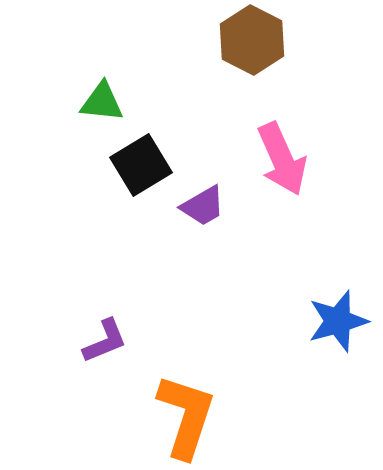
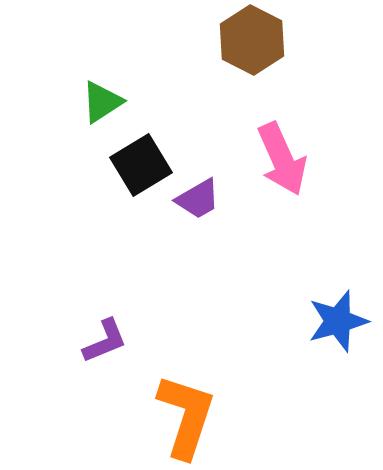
green triangle: rotated 39 degrees counterclockwise
purple trapezoid: moved 5 px left, 7 px up
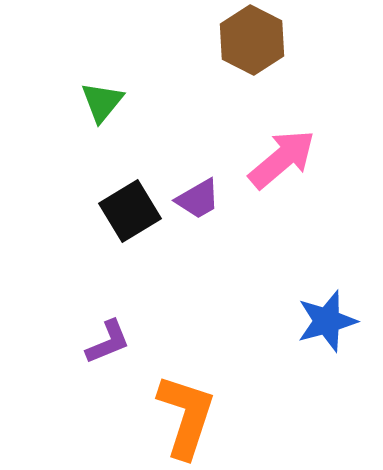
green triangle: rotated 18 degrees counterclockwise
pink arrow: rotated 106 degrees counterclockwise
black square: moved 11 px left, 46 px down
blue star: moved 11 px left
purple L-shape: moved 3 px right, 1 px down
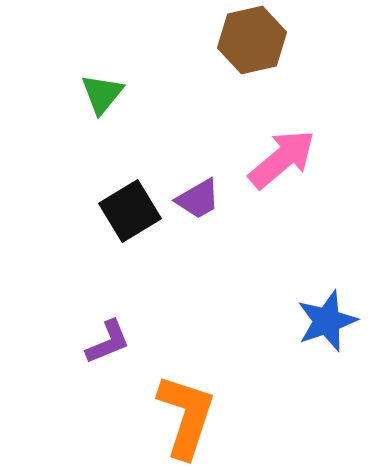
brown hexagon: rotated 20 degrees clockwise
green triangle: moved 8 px up
blue star: rotated 4 degrees counterclockwise
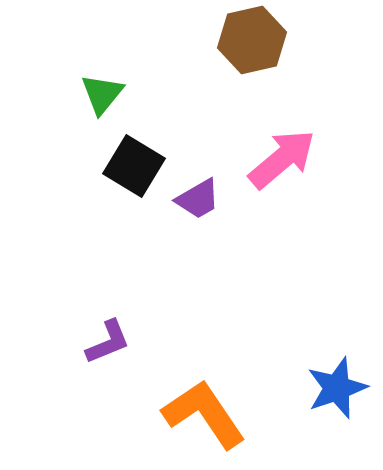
black square: moved 4 px right, 45 px up; rotated 28 degrees counterclockwise
blue star: moved 10 px right, 67 px down
orange L-shape: moved 18 px right, 2 px up; rotated 52 degrees counterclockwise
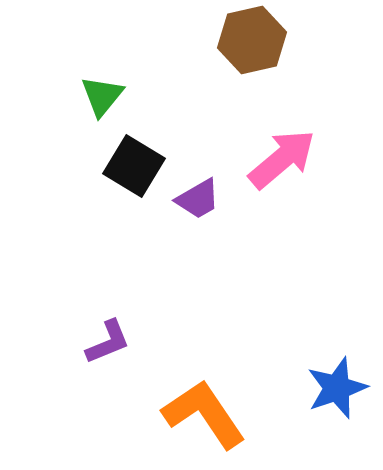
green triangle: moved 2 px down
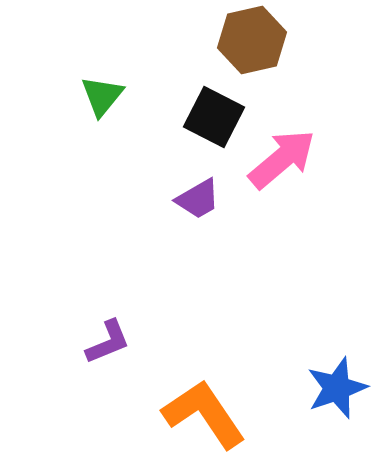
black square: moved 80 px right, 49 px up; rotated 4 degrees counterclockwise
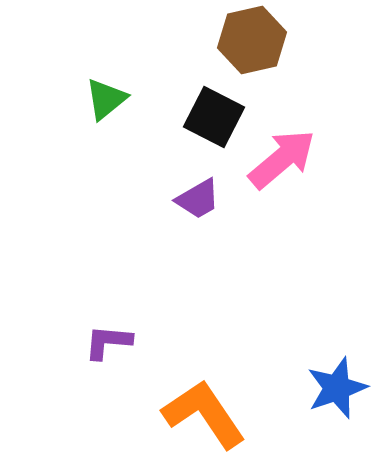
green triangle: moved 4 px right, 3 px down; rotated 12 degrees clockwise
purple L-shape: rotated 153 degrees counterclockwise
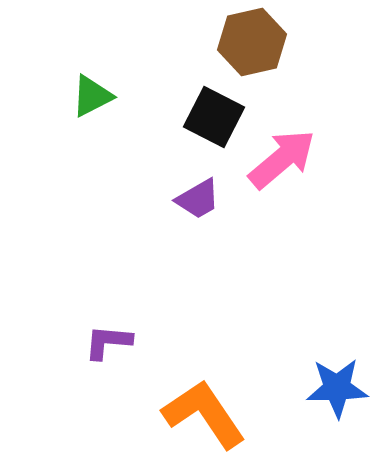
brown hexagon: moved 2 px down
green triangle: moved 14 px left, 3 px up; rotated 12 degrees clockwise
blue star: rotated 18 degrees clockwise
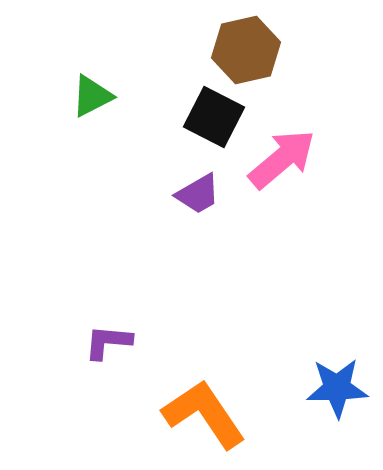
brown hexagon: moved 6 px left, 8 px down
purple trapezoid: moved 5 px up
